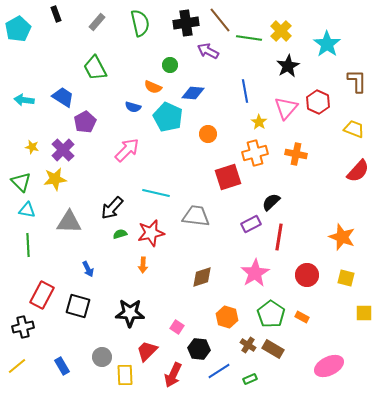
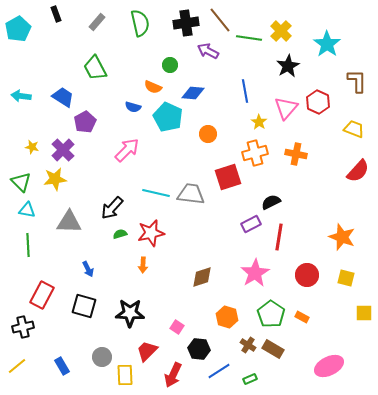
cyan arrow at (24, 100): moved 3 px left, 4 px up
black semicircle at (271, 202): rotated 18 degrees clockwise
gray trapezoid at (196, 216): moved 5 px left, 22 px up
black square at (78, 306): moved 6 px right
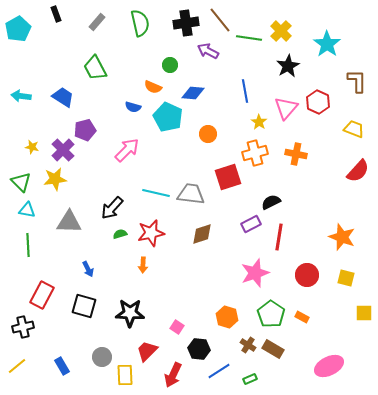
purple pentagon at (85, 122): moved 8 px down; rotated 15 degrees clockwise
pink star at (255, 273): rotated 12 degrees clockwise
brown diamond at (202, 277): moved 43 px up
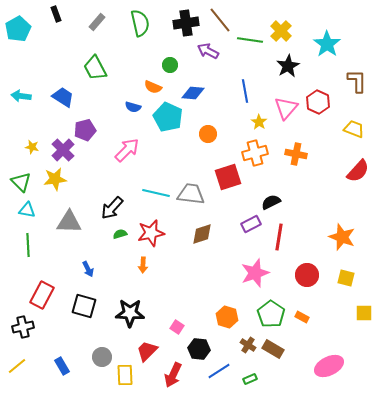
green line at (249, 38): moved 1 px right, 2 px down
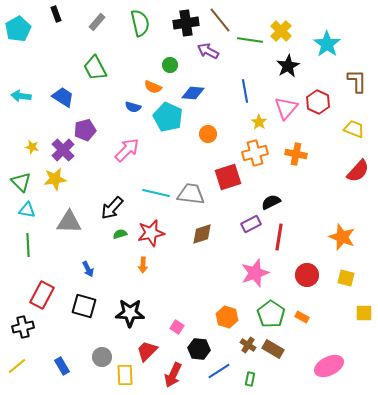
green rectangle at (250, 379): rotated 56 degrees counterclockwise
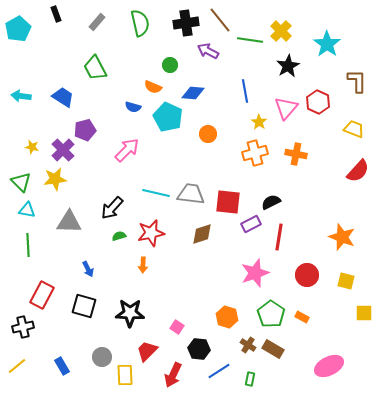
red square at (228, 177): moved 25 px down; rotated 24 degrees clockwise
green semicircle at (120, 234): moved 1 px left, 2 px down
yellow square at (346, 278): moved 3 px down
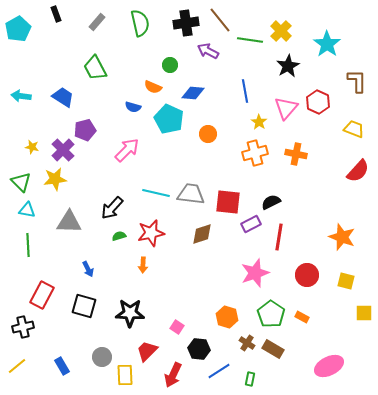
cyan pentagon at (168, 117): moved 1 px right, 2 px down
brown cross at (248, 345): moved 1 px left, 2 px up
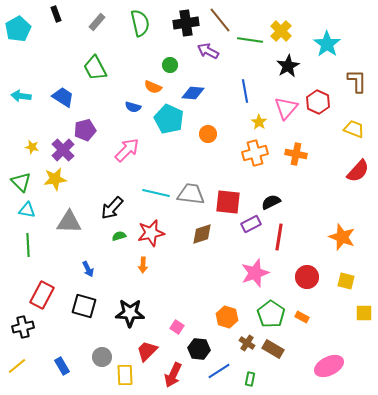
red circle at (307, 275): moved 2 px down
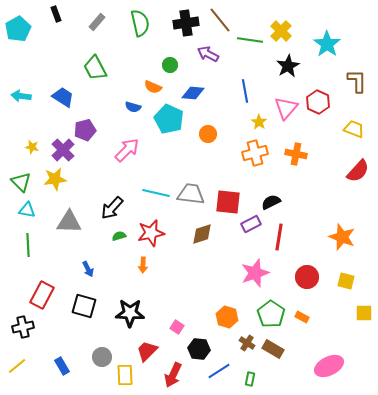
purple arrow at (208, 51): moved 3 px down
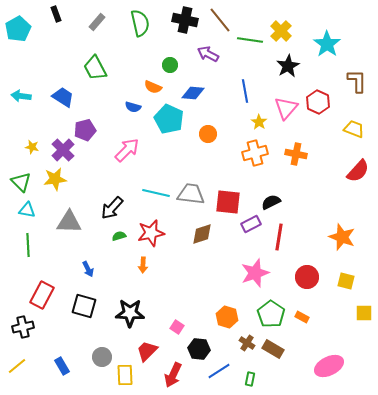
black cross at (186, 23): moved 1 px left, 3 px up; rotated 20 degrees clockwise
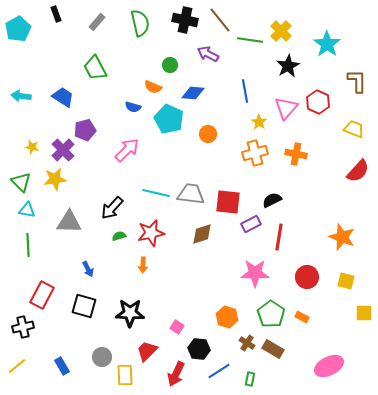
black semicircle at (271, 202): moved 1 px right, 2 px up
pink star at (255, 273): rotated 20 degrees clockwise
red arrow at (173, 375): moved 3 px right, 1 px up
